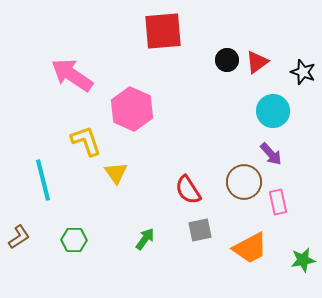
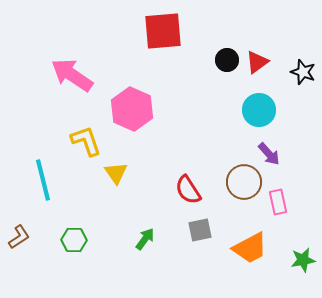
cyan circle: moved 14 px left, 1 px up
purple arrow: moved 2 px left
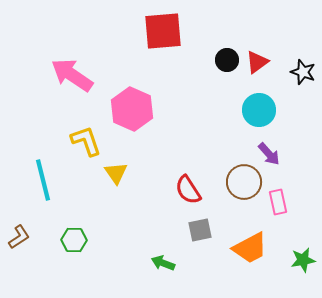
green arrow: moved 18 px right, 24 px down; rotated 105 degrees counterclockwise
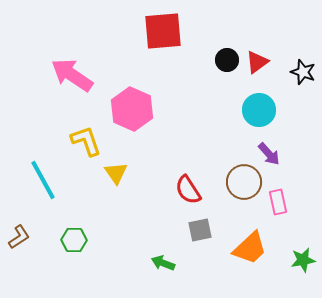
cyan line: rotated 15 degrees counterclockwise
orange trapezoid: rotated 15 degrees counterclockwise
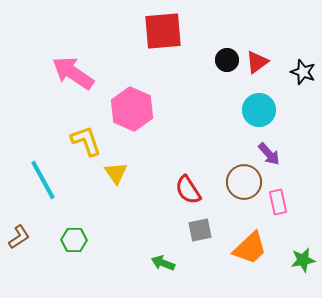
pink arrow: moved 1 px right, 2 px up
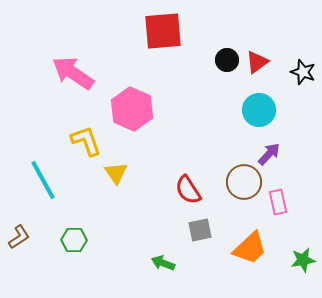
purple arrow: rotated 95 degrees counterclockwise
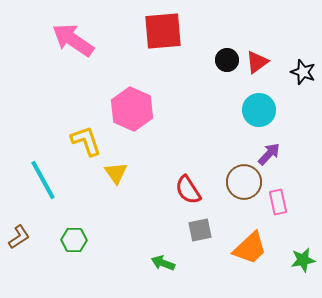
pink arrow: moved 33 px up
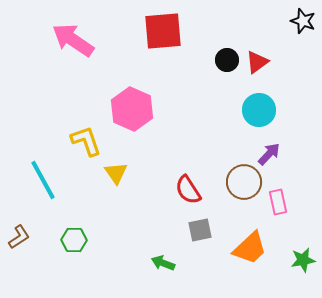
black star: moved 51 px up
